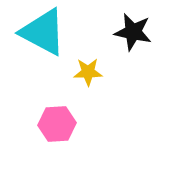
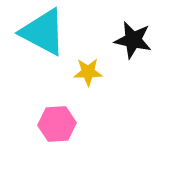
black star: moved 8 px down
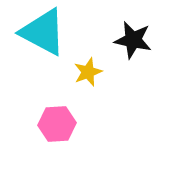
yellow star: rotated 20 degrees counterclockwise
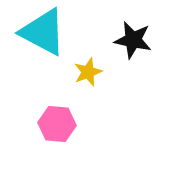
pink hexagon: rotated 9 degrees clockwise
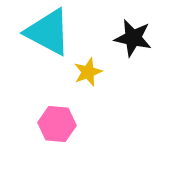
cyan triangle: moved 5 px right
black star: moved 2 px up
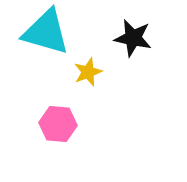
cyan triangle: moved 2 px left; rotated 12 degrees counterclockwise
pink hexagon: moved 1 px right
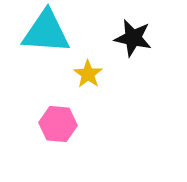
cyan triangle: rotated 12 degrees counterclockwise
yellow star: moved 2 px down; rotated 16 degrees counterclockwise
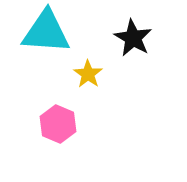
black star: rotated 18 degrees clockwise
pink hexagon: rotated 18 degrees clockwise
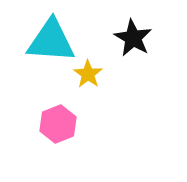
cyan triangle: moved 5 px right, 9 px down
pink hexagon: rotated 15 degrees clockwise
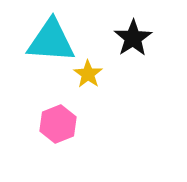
black star: rotated 9 degrees clockwise
